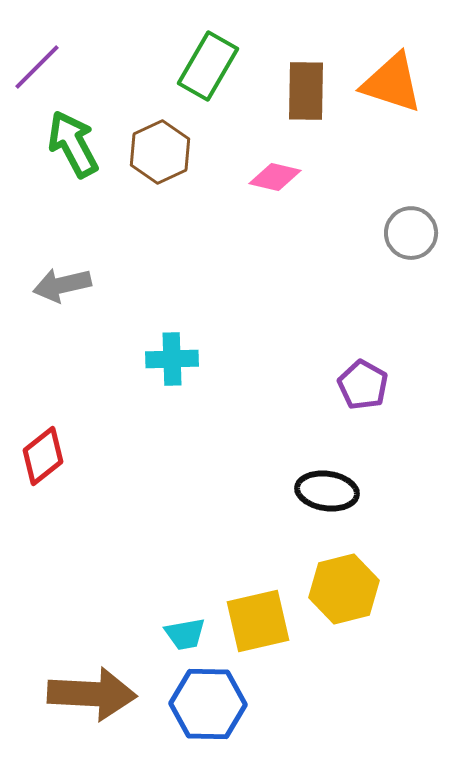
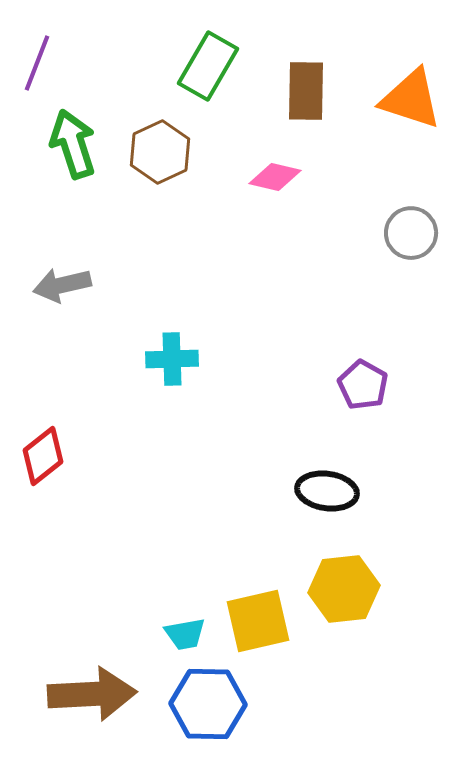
purple line: moved 4 px up; rotated 24 degrees counterclockwise
orange triangle: moved 19 px right, 16 px down
green arrow: rotated 10 degrees clockwise
yellow hexagon: rotated 8 degrees clockwise
brown arrow: rotated 6 degrees counterclockwise
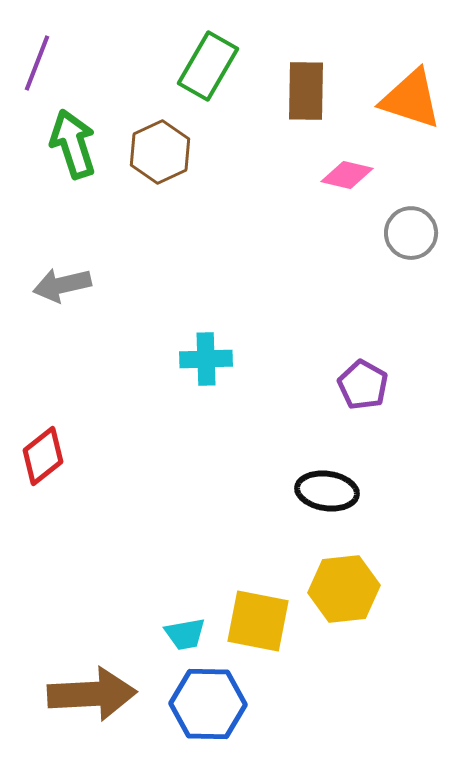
pink diamond: moved 72 px right, 2 px up
cyan cross: moved 34 px right
yellow square: rotated 24 degrees clockwise
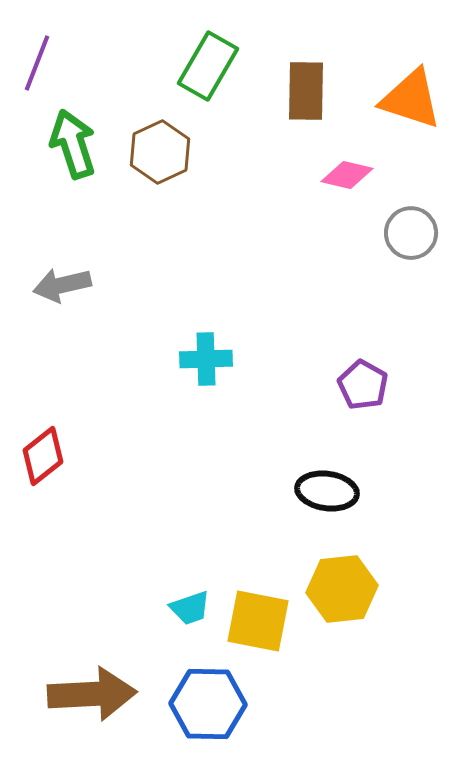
yellow hexagon: moved 2 px left
cyan trapezoid: moved 5 px right, 26 px up; rotated 9 degrees counterclockwise
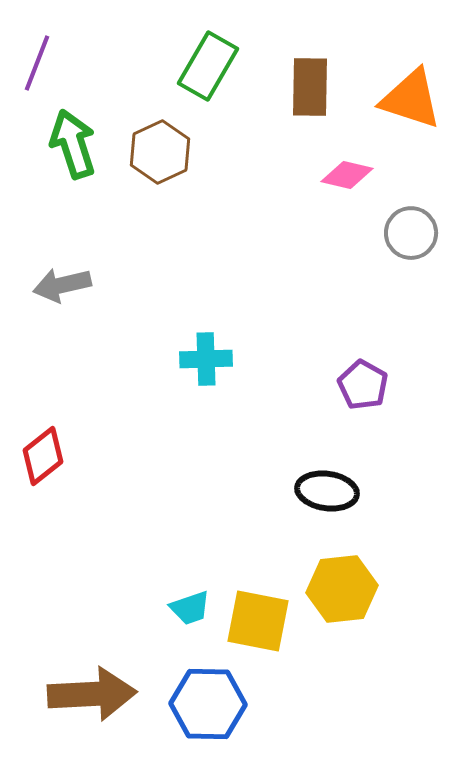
brown rectangle: moved 4 px right, 4 px up
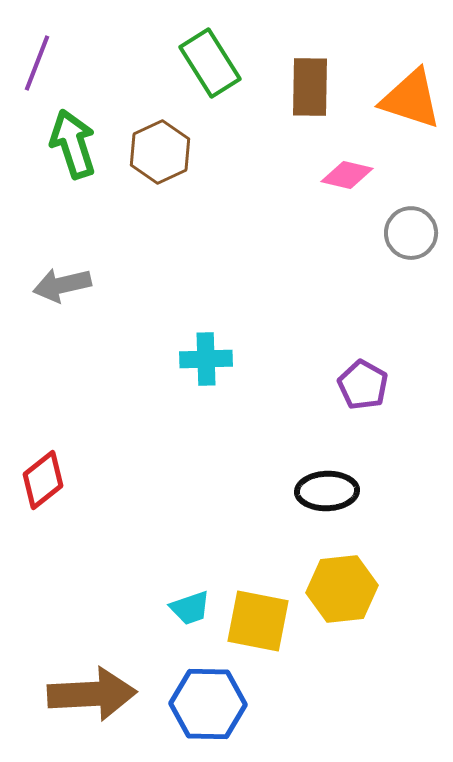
green rectangle: moved 2 px right, 3 px up; rotated 62 degrees counterclockwise
red diamond: moved 24 px down
black ellipse: rotated 10 degrees counterclockwise
